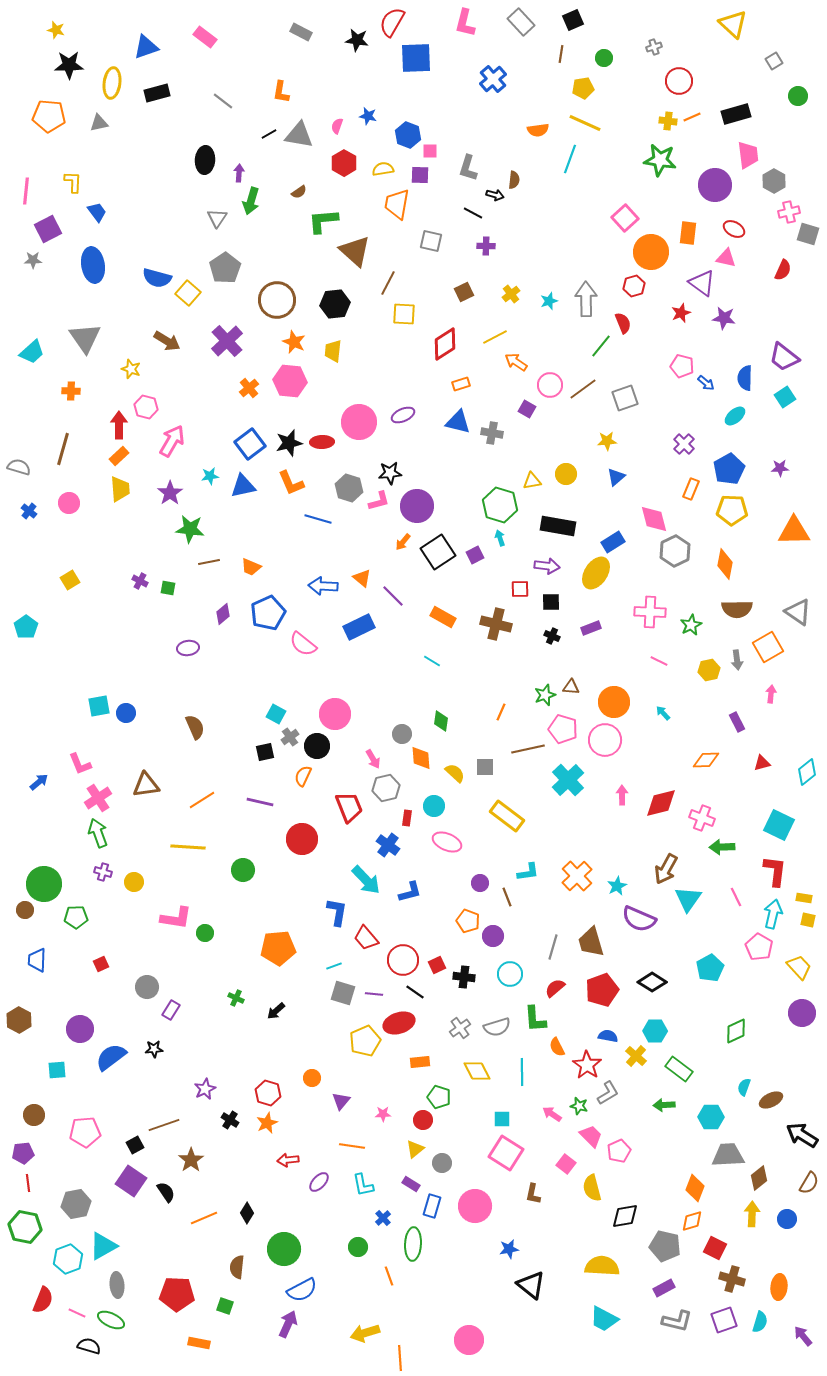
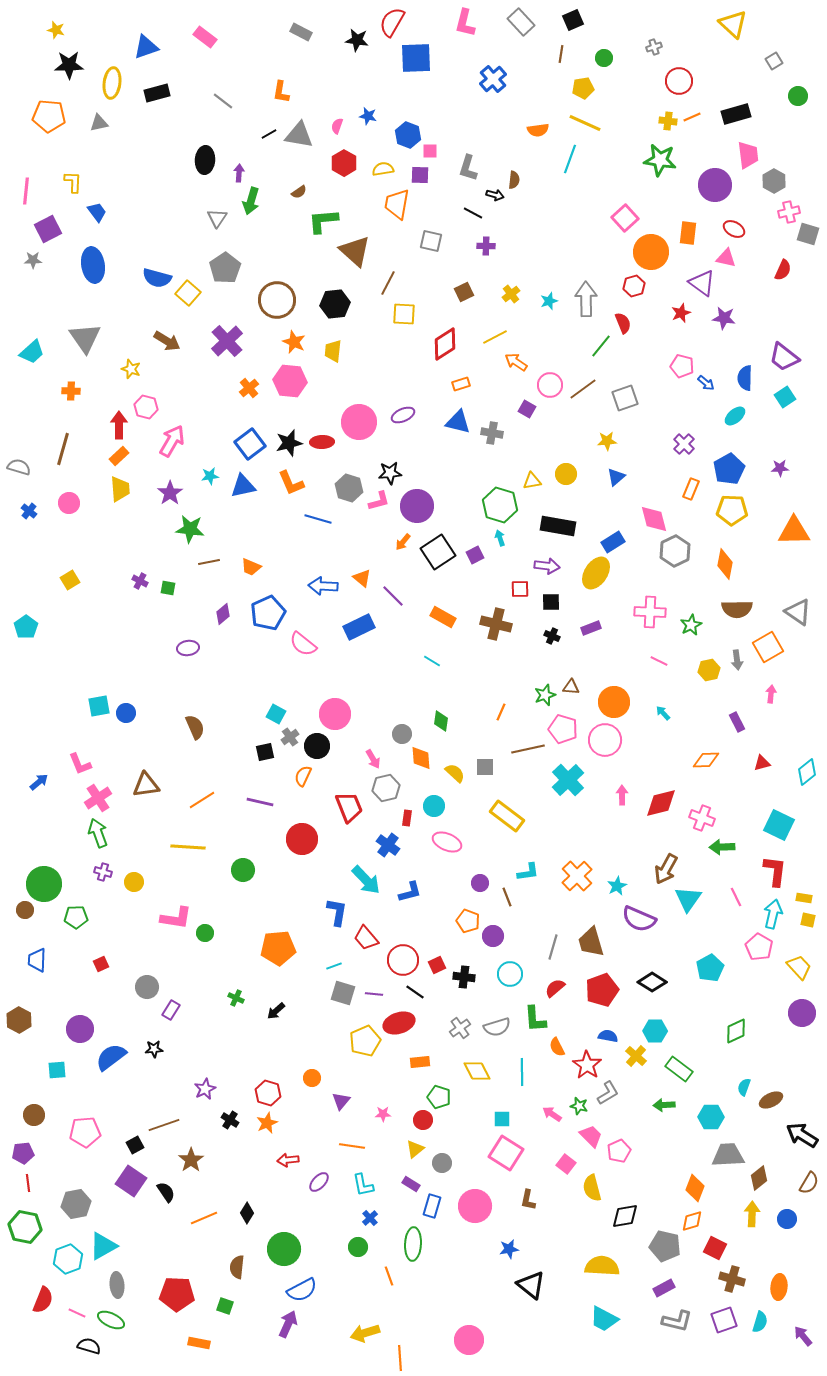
brown L-shape at (533, 1194): moved 5 px left, 6 px down
blue cross at (383, 1218): moved 13 px left
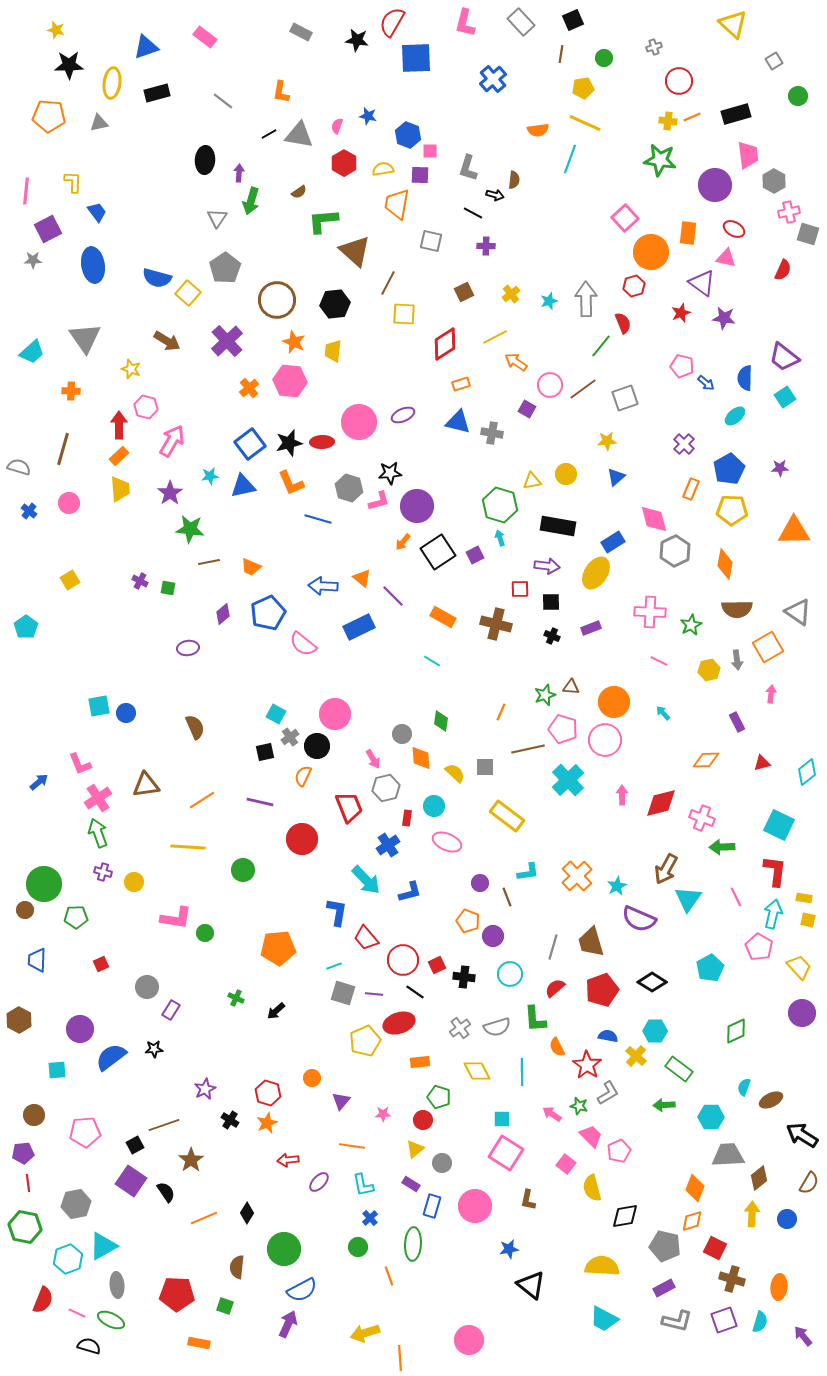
blue cross at (388, 845): rotated 20 degrees clockwise
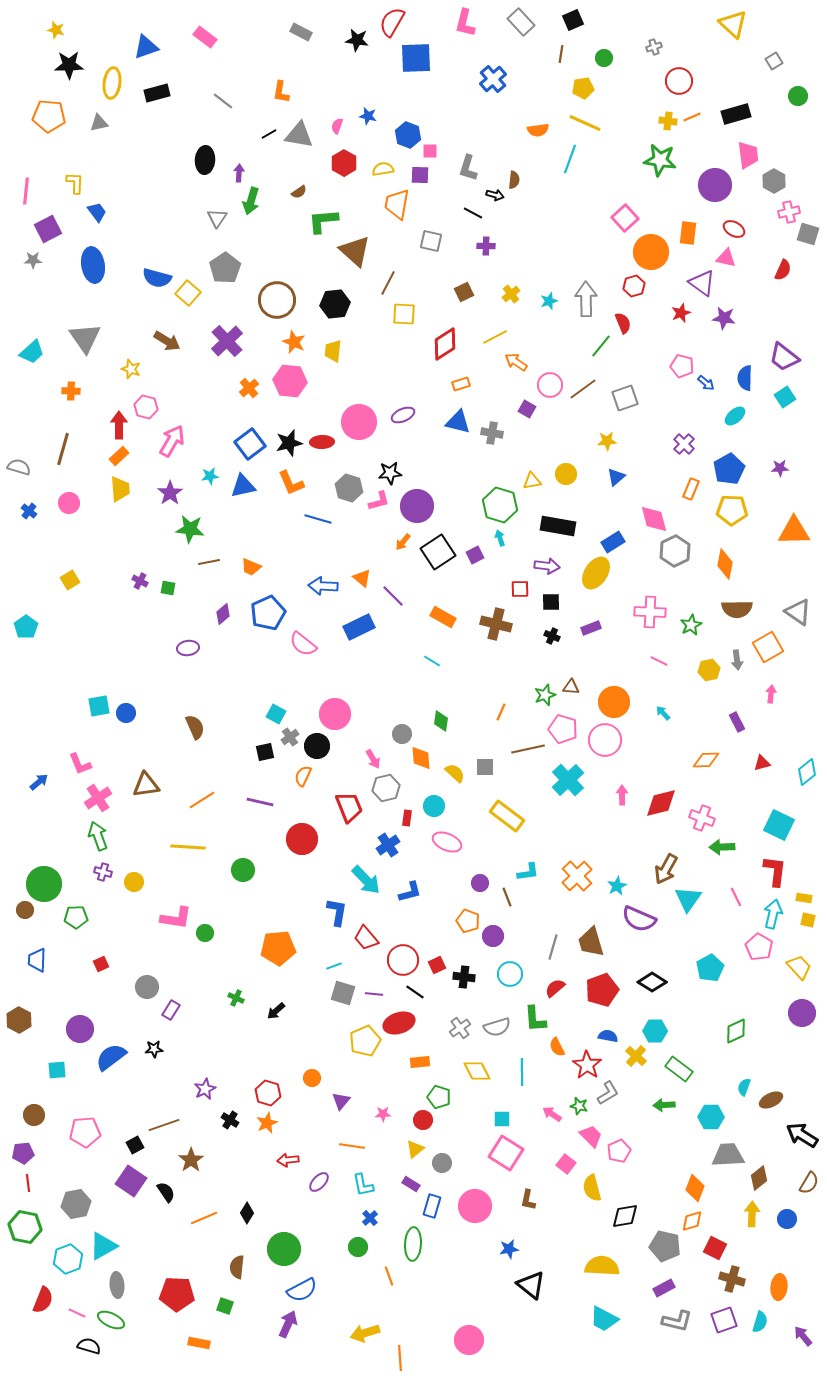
yellow L-shape at (73, 182): moved 2 px right, 1 px down
green arrow at (98, 833): moved 3 px down
